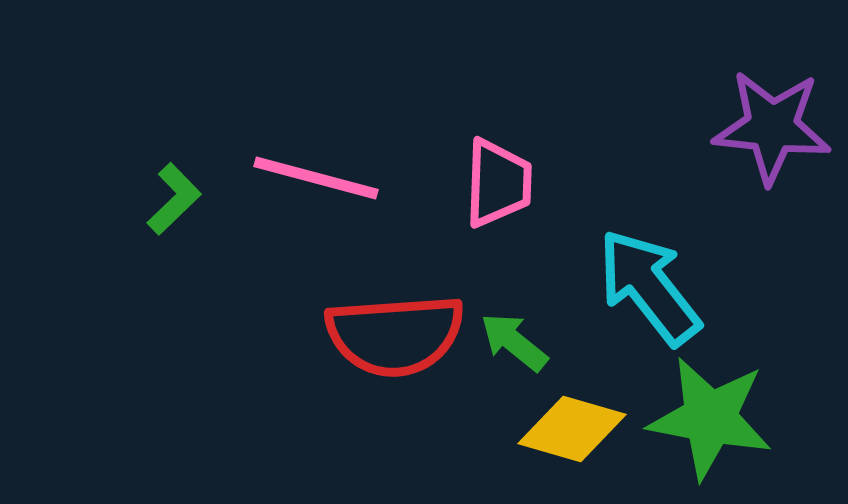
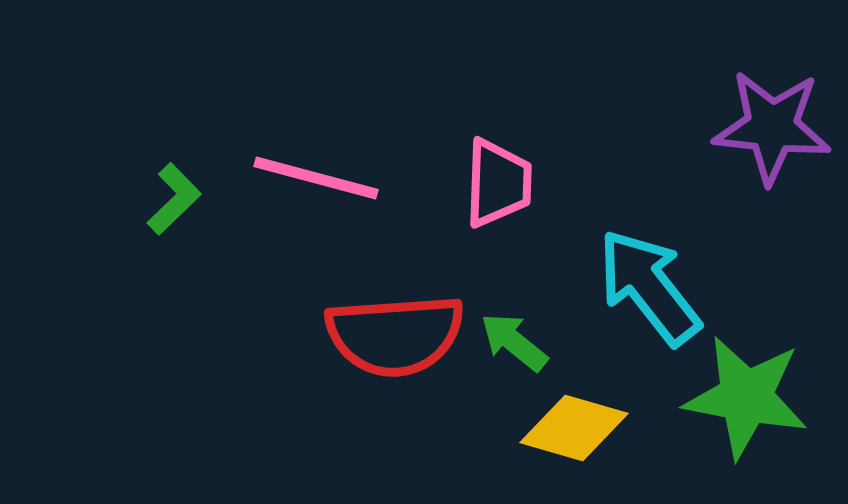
green star: moved 36 px right, 21 px up
yellow diamond: moved 2 px right, 1 px up
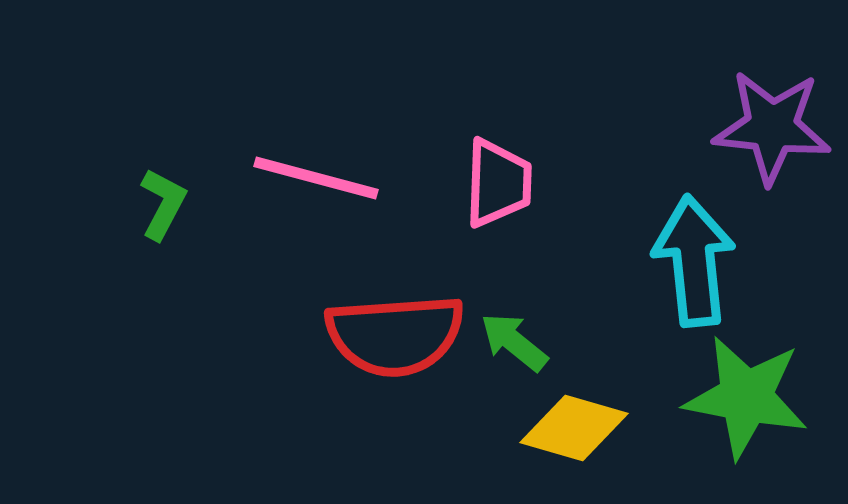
green L-shape: moved 11 px left, 5 px down; rotated 18 degrees counterclockwise
cyan arrow: moved 45 px right, 26 px up; rotated 32 degrees clockwise
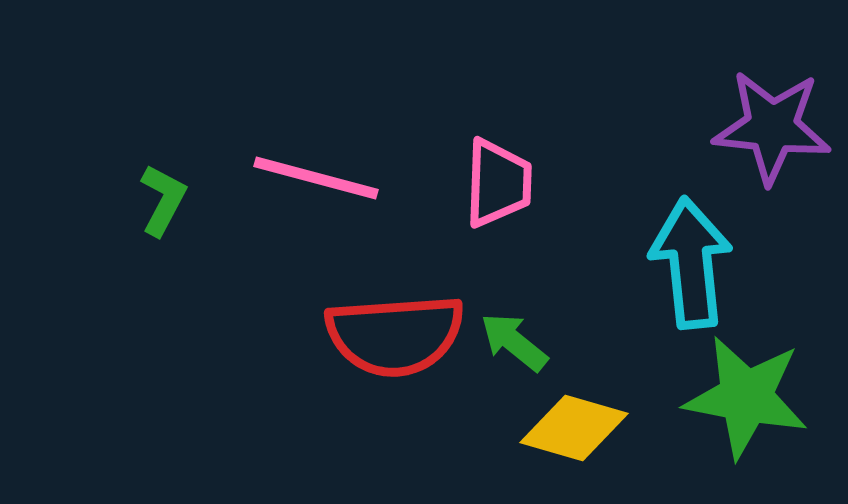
green L-shape: moved 4 px up
cyan arrow: moved 3 px left, 2 px down
